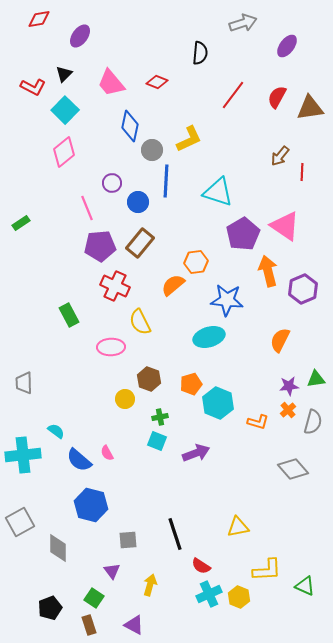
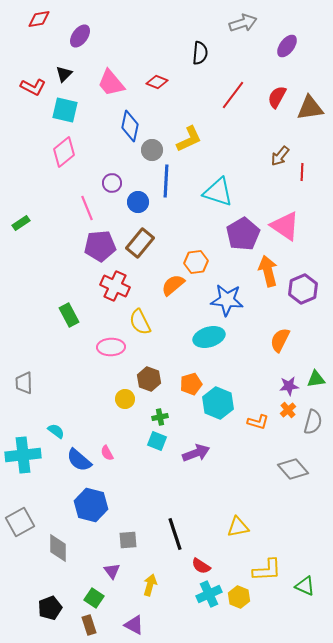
cyan square at (65, 110): rotated 32 degrees counterclockwise
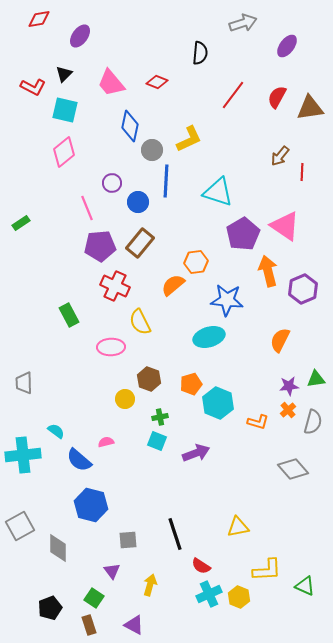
pink semicircle at (107, 453): moved 1 px left, 11 px up; rotated 105 degrees clockwise
gray square at (20, 522): moved 4 px down
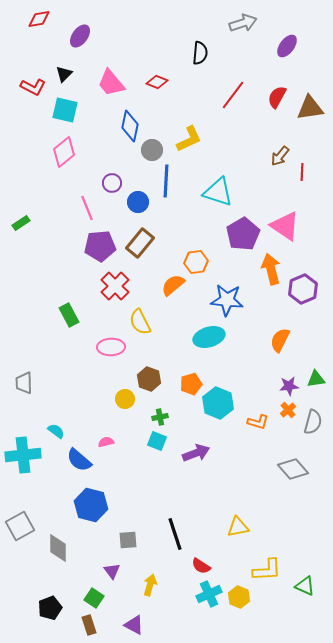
orange arrow at (268, 271): moved 3 px right, 2 px up
red cross at (115, 286): rotated 20 degrees clockwise
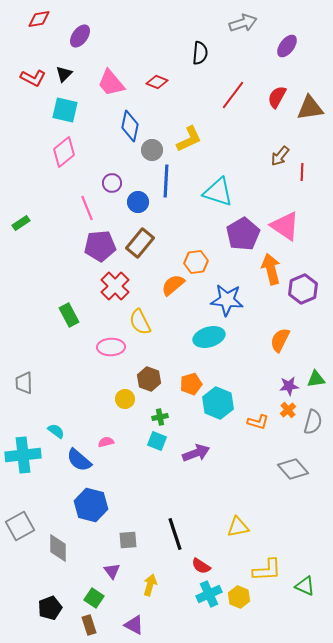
red L-shape at (33, 87): moved 9 px up
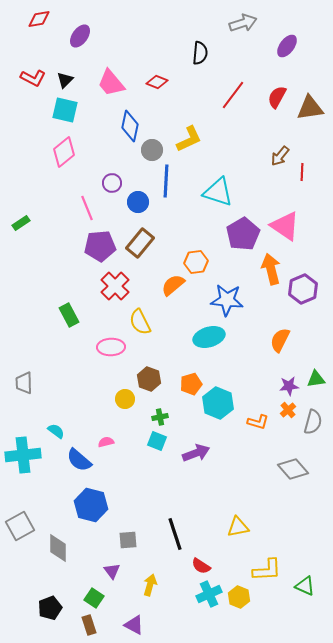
black triangle at (64, 74): moved 1 px right, 6 px down
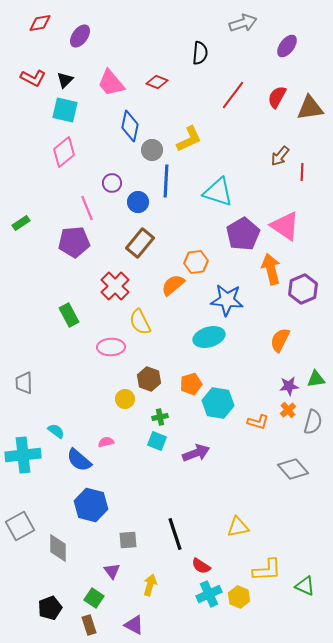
red diamond at (39, 19): moved 1 px right, 4 px down
purple pentagon at (100, 246): moved 26 px left, 4 px up
cyan hexagon at (218, 403): rotated 12 degrees counterclockwise
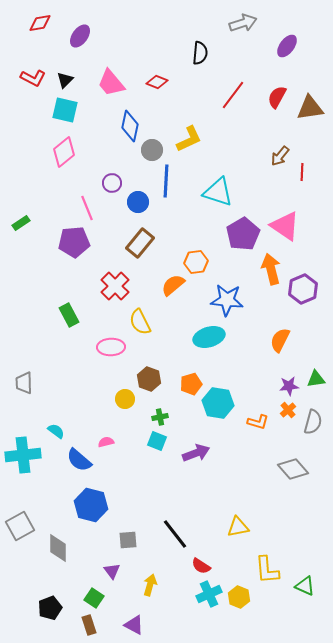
black line at (175, 534): rotated 20 degrees counterclockwise
yellow L-shape at (267, 570): rotated 88 degrees clockwise
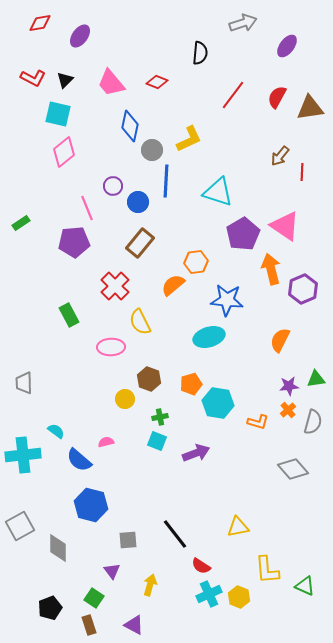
cyan square at (65, 110): moved 7 px left, 4 px down
purple circle at (112, 183): moved 1 px right, 3 px down
